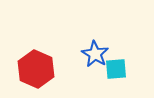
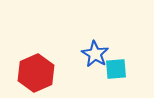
red hexagon: moved 4 px down; rotated 12 degrees clockwise
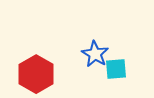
red hexagon: moved 1 px down; rotated 6 degrees counterclockwise
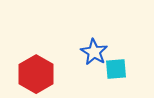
blue star: moved 1 px left, 2 px up
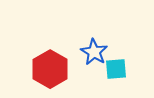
red hexagon: moved 14 px right, 5 px up
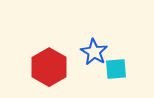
red hexagon: moved 1 px left, 2 px up
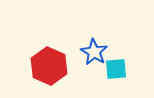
red hexagon: moved 1 px up; rotated 6 degrees counterclockwise
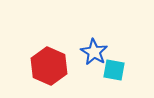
cyan square: moved 2 px left, 1 px down; rotated 15 degrees clockwise
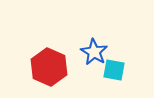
red hexagon: moved 1 px down
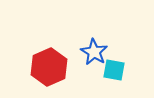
red hexagon: rotated 12 degrees clockwise
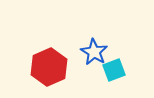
cyan square: rotated 30 degrees counterclockwise
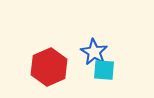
cyan square: moved 10 px left; rotated 25 degrees clockwise
